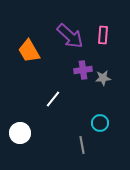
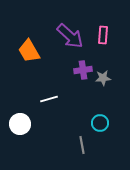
white line: moved 4 px left; rotated 36 degrees clockwise
white circle: moved 9 px up
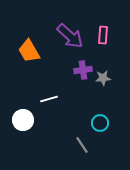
white circle: moved 3 px right, 4 px up
gray line: rotated 24 degrees counterclockwise
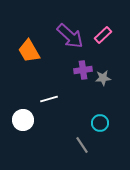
pink rectangle: rotated 42 degrees clockwise
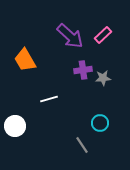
orange trapezoid: moved 4 px left, 9 px down
white circle: moved 8 px left, 6 px down
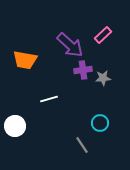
purple arrow: moved 9 px down
orange trapezoid: rotated 50 degrees counterclockwise
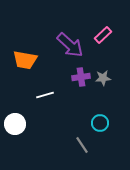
purple cross: moved 2 px left, 7 px down
white line: moved 4 px left, 4 px up
white circle: moved 2 px up
